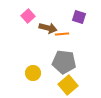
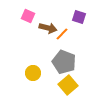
pink square: rotated 24 degrees counterclockwise
orange line: rotated 40 degrees counterclockwise
gray pentagon: rotated 15 degrees clockwise
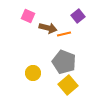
purple square: moved 1 px left, 1 px up; rotated 32 degrees clockwise
orange line: moved 2 px right; rotated 32 degrees clockwise
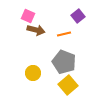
brown arrow: moved 12 px left, 2 px down
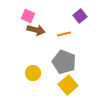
purple square: moved 2 px right
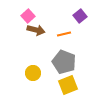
pink square: rotated 24 degrees clockwise
yellow square: rotated 18 degrees clockwise
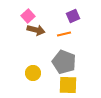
purple square: moved 7 px left; rotated 16 degrees clockwise
yellow square: rotated 24 degrees clockwise
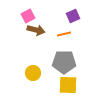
pink square: rotated 16 degrees clockwise
gray pentagon: rotated 20 degrees counterclockwise
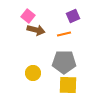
pink square: rotated 24 degrees counterclockwise
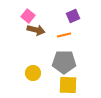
orange line: moved 1 px down
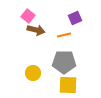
purple square: moved 2 px right, 2 px down
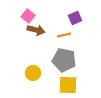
gray pentagon: moved 2 px up; rotated 10 degrees clockwise
